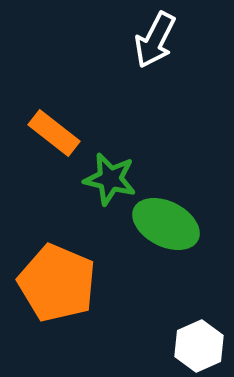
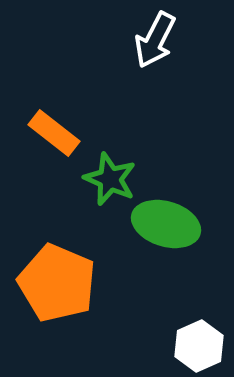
green star: rotated 10 degrees clockwise
green ellipse: rotated 10 degrees counterclockwise
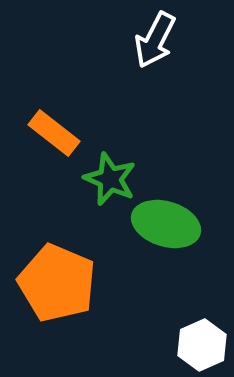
white hexagon: moved 3 px right, 1 px up
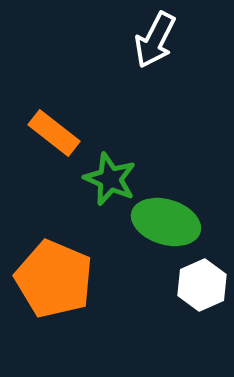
green ellipse: moved 2 px up
orange pentagon: moved 3 px left, 4 px up
white hexagon: moved 60 px up
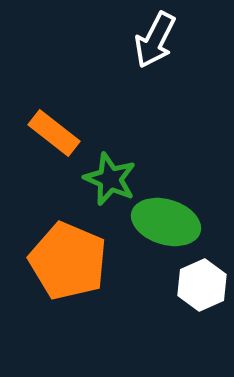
orange pentagon: moved 14 px right, 18 px up
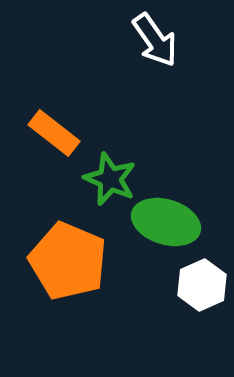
white arrow: rotated 62 degrees counterclockwise
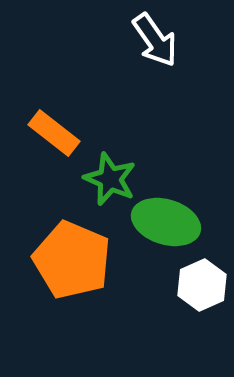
orange pentagon: moved 4 px right, 1 px up
